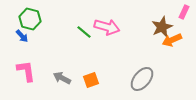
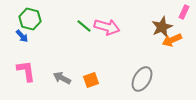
green line: moved 6 px up
gray ellipse: rotated 10 degrees counterclockwise
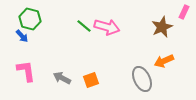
orange arrow: moved 8 px left, 21 px down
gray ellipse: rotated 55 degrees counterclockwise
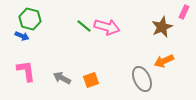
blue arrow: rotated 24 degrees counterclockwise
